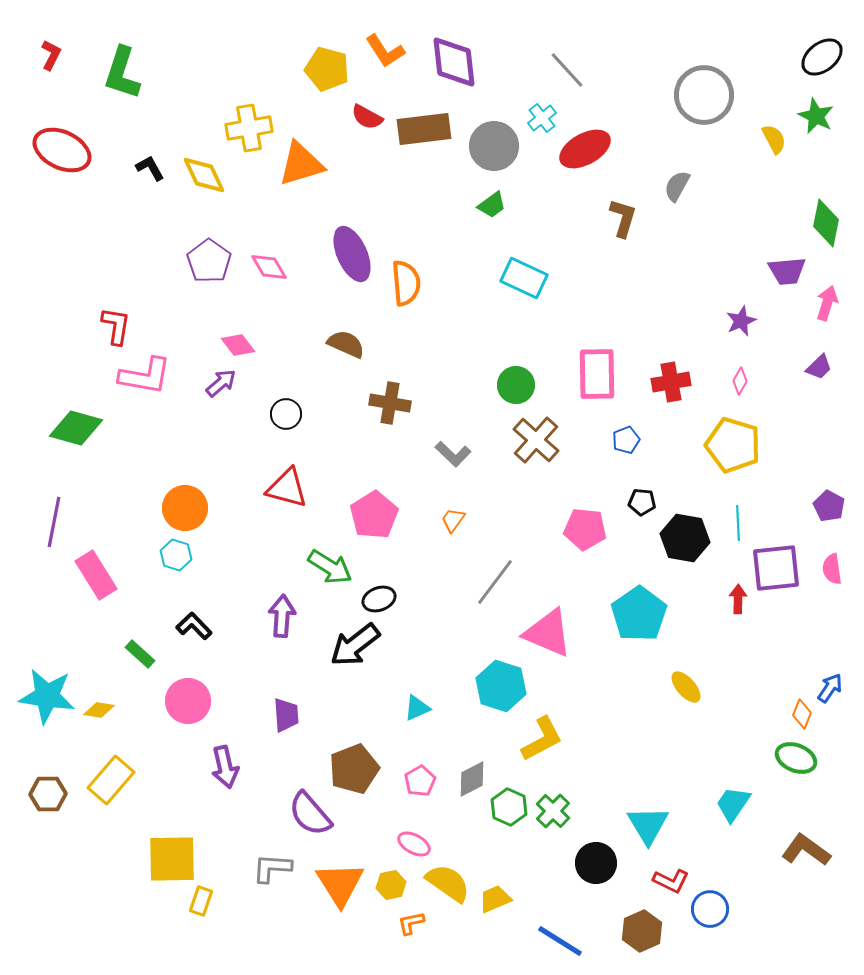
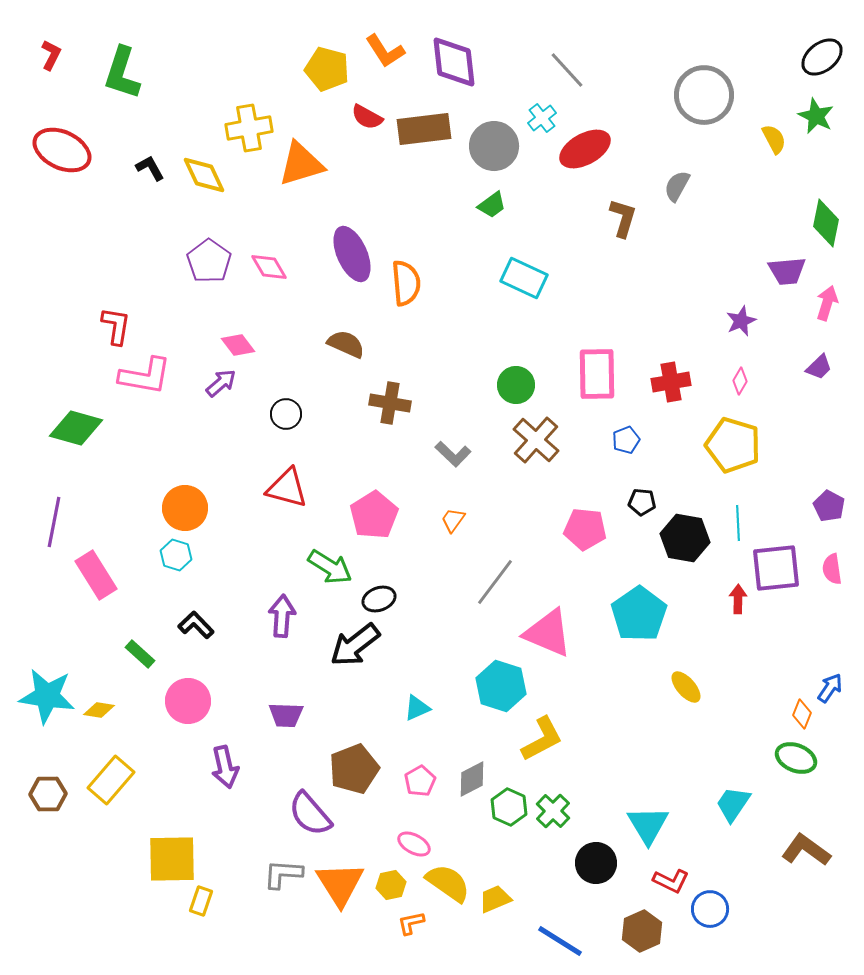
black L-shape at (194, 626): moved 2 px right, 1 px up
purple trapezoid at (286, 715): rotated 96 degrees clockwise
gray L-shape at (272, 868): moved 11 px right, 6 px down
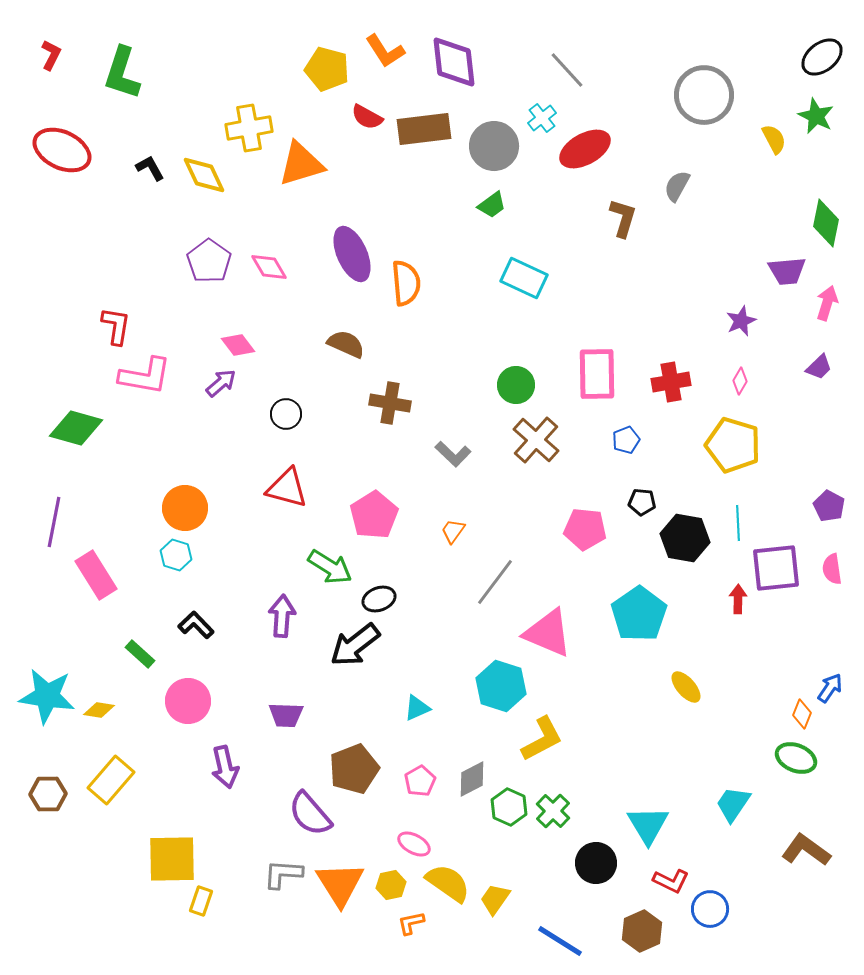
orange trapezoid at (453, 520): moved 11 px down
yellow trapezoid at (495, 899): rotated 32 degrees counterclockwise
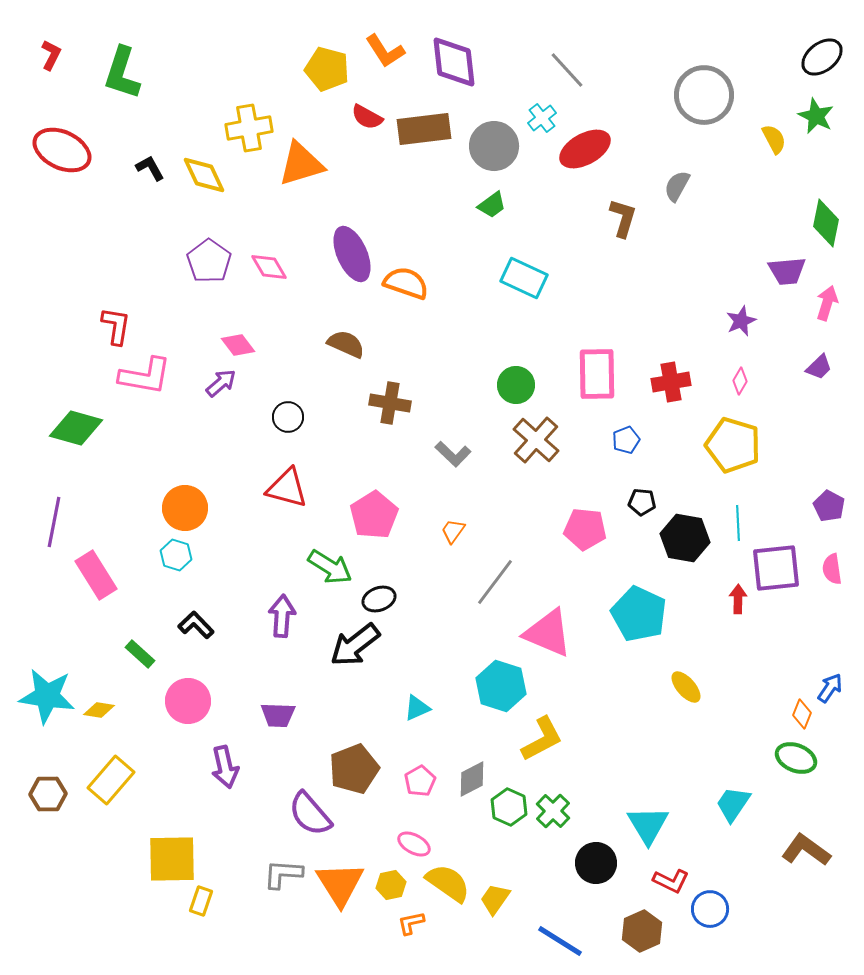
orange semicircle at (406, 283): rotated 66 degrees counterclockwise
black circle at (286, 414): moved 2 px right, 3 px down
cyan pentagon at (639, 614): rotated 12 degrees counterclockwise
purple trapezoid at (286, 715): moved 8 px left
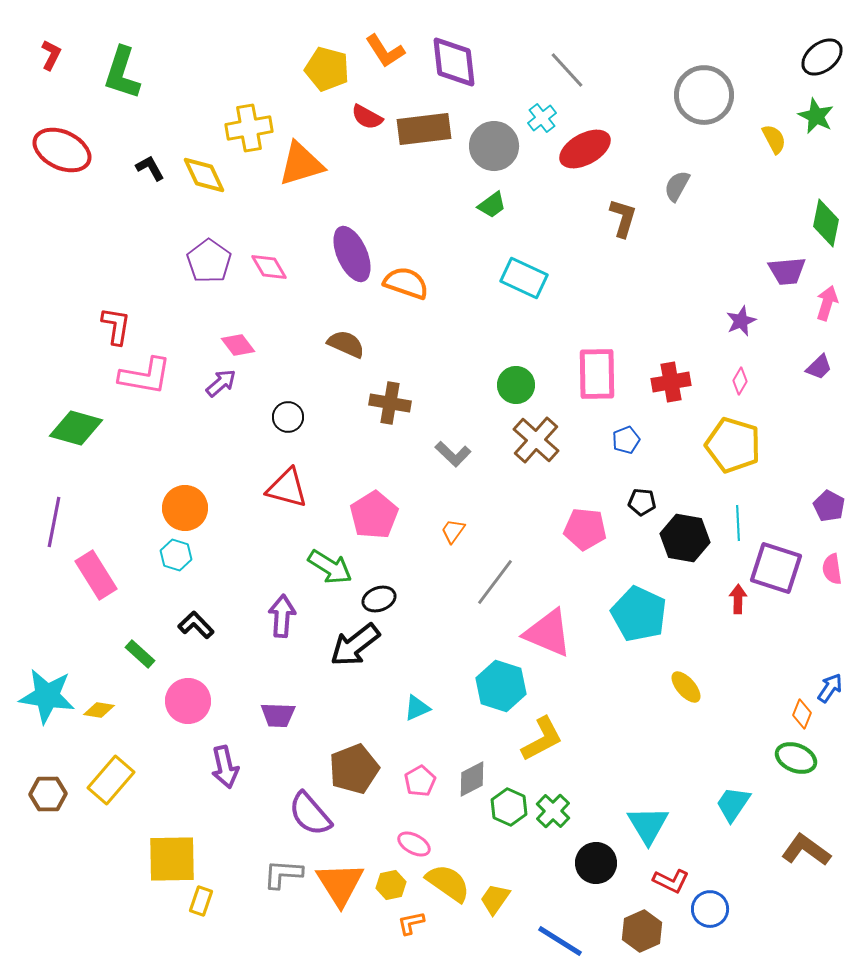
purple square at (776, 568): rotated 24 degrees clockwise
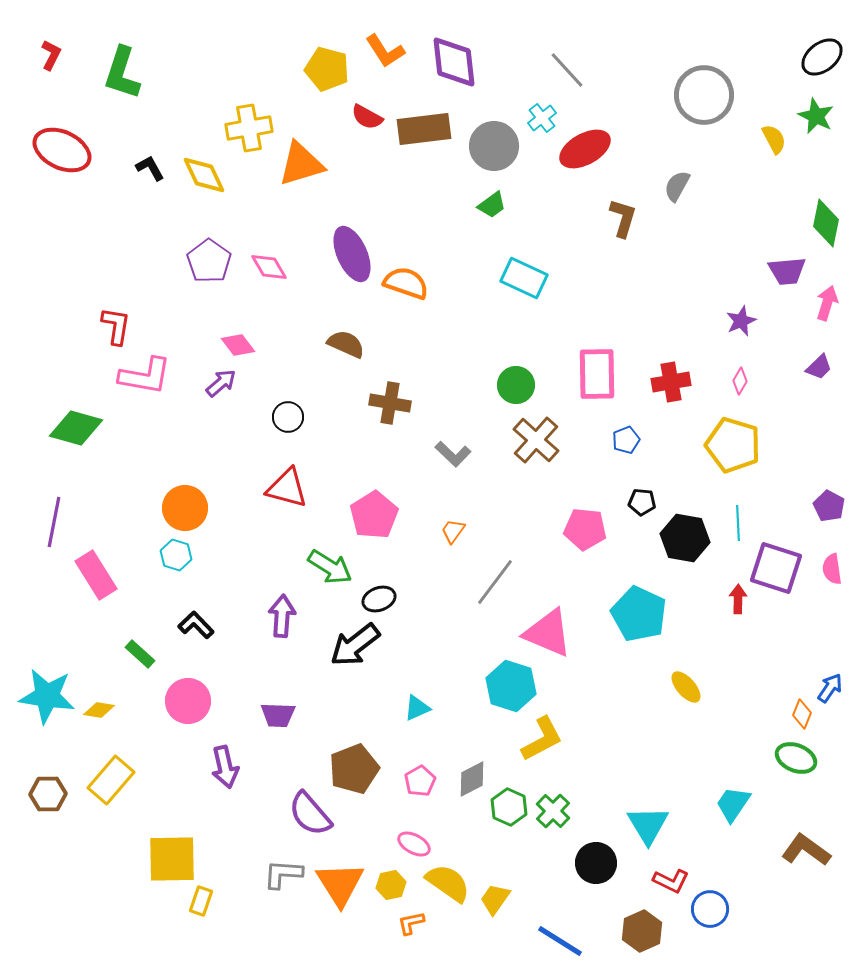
cyan hexagon at (501, 686): moved 10 px right
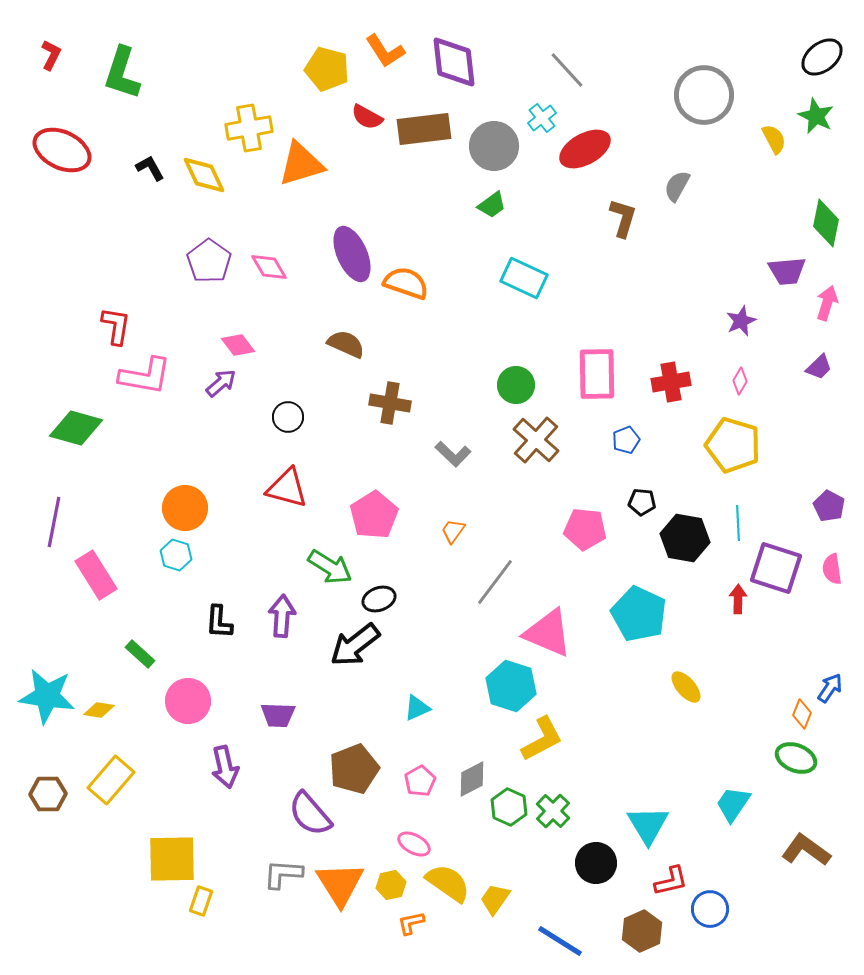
black L-shape at (196, 625): moved 23 px right, 3 px up; rotated 132 degrees counterclockwise
red L-shape at (671, 881): rotated 39 degrees counterclockwise
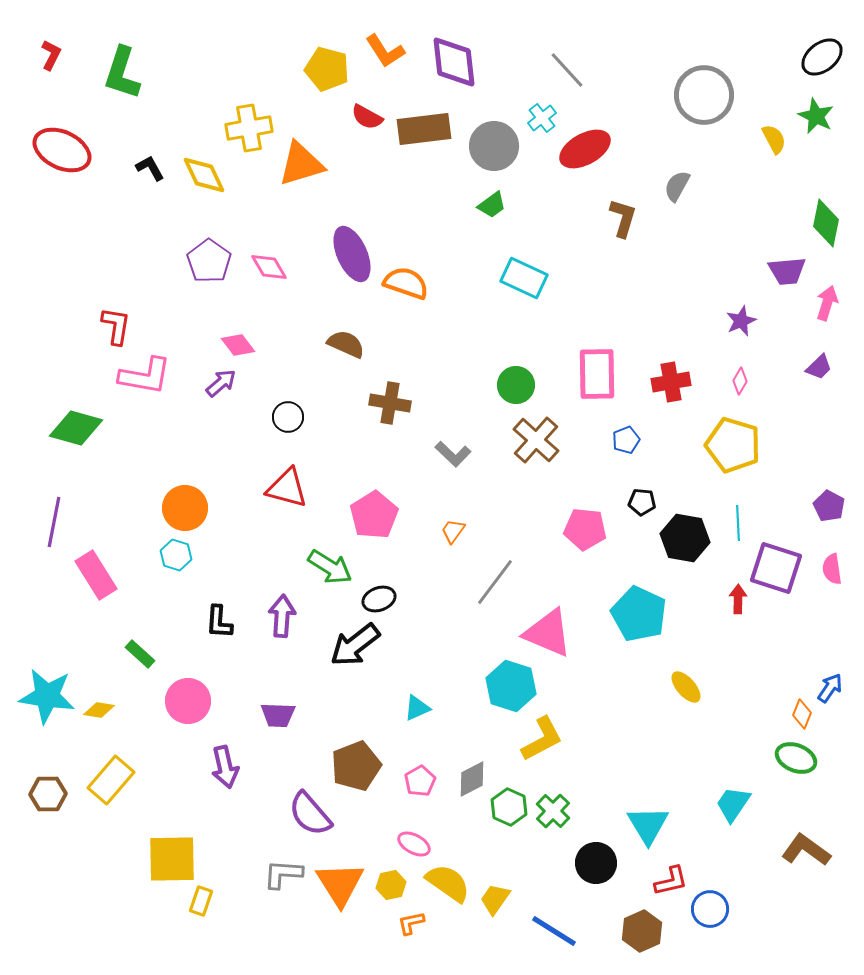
brown pentagon at (354, 769): moved 2 px right, 3 px up
blue line at (560, 941): moved 6 px left, 10 px up
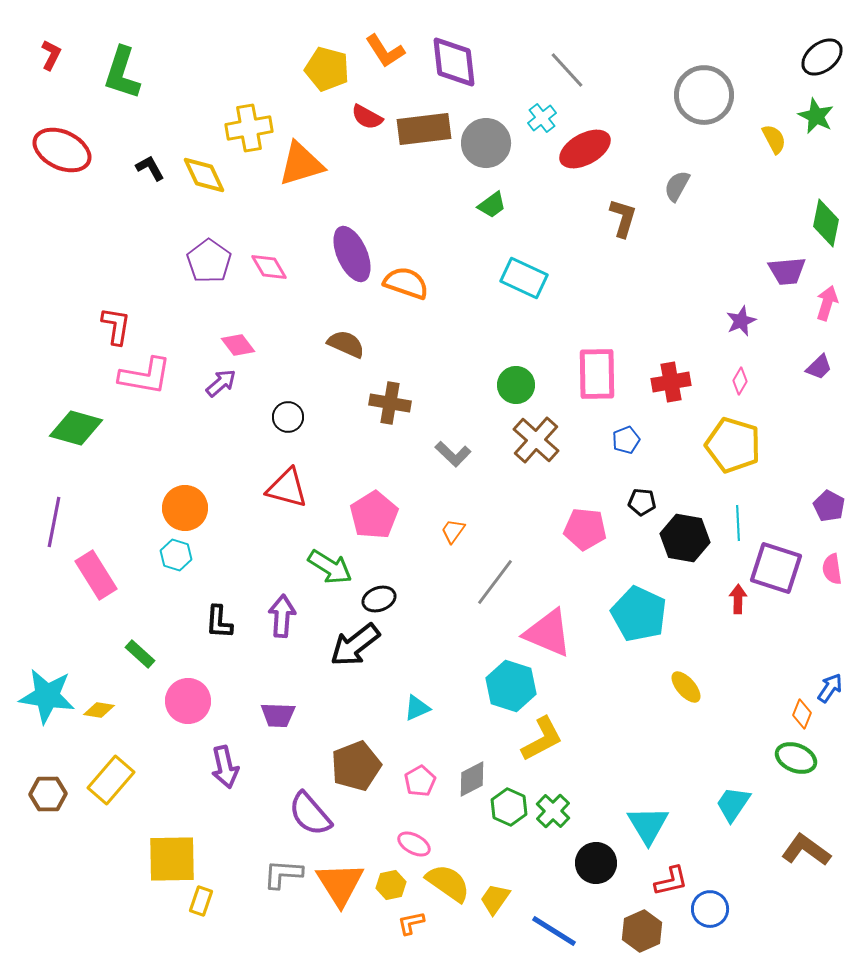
gray circle at (494, 146): moved 8 px left, 3 px up
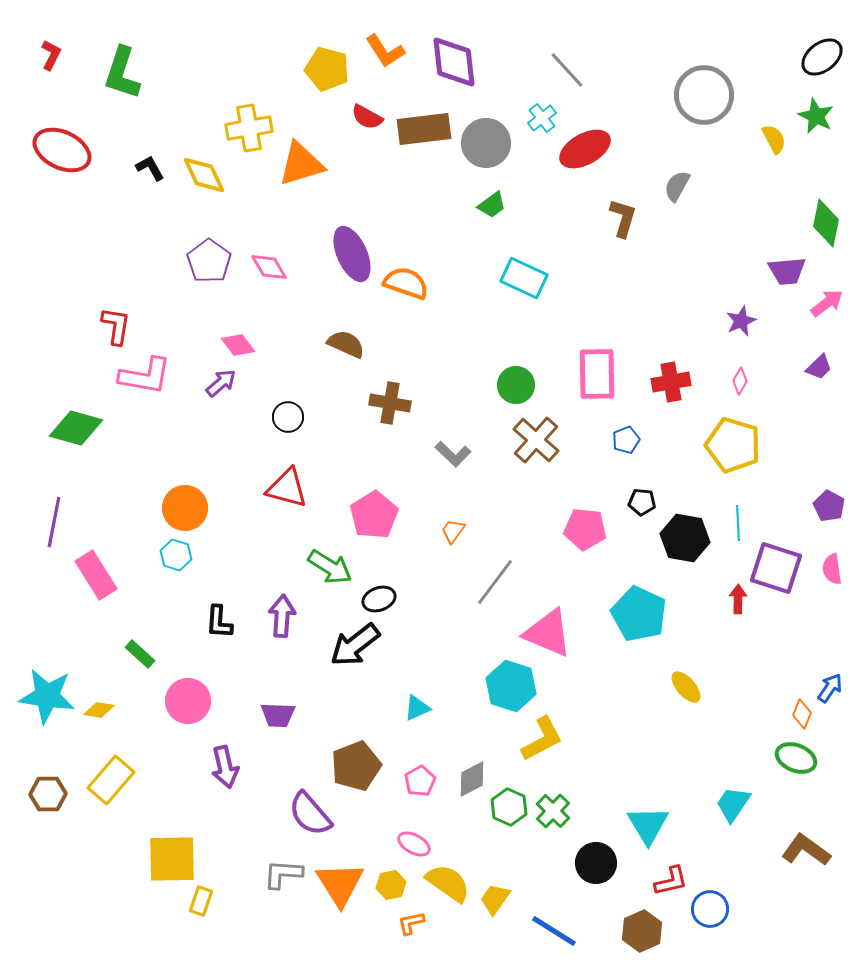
pink arrow at (827, 303): rotated 36 degrees clockwise
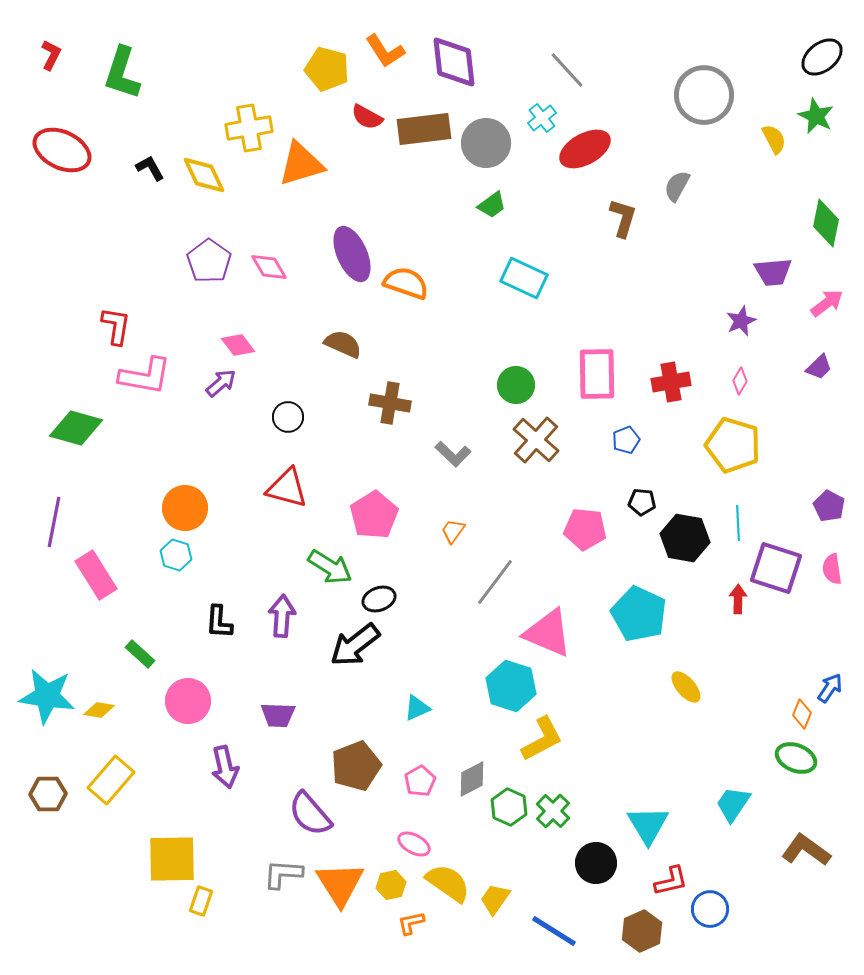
purple trapezoid at (787, 271): moved 14 px left, 1 px down
brown semicircle at (346, 344): moved 3 px left
